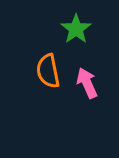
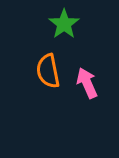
green star: moved 12 px left, 5 px up
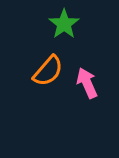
orange semicircle: rotated 128 degrees counterclockwise
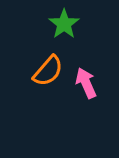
pink arrow: moved 1 px left
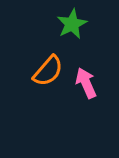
green star: moved 8 px right; rotated 8 degrees clockwise
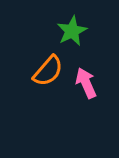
green star: moved 7 px down
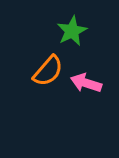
pink arrow: rotated 48 degrees counterclockwise
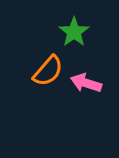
green star: moved 2 px right, 1 px down; rotated 8 degrees counterclockwise
